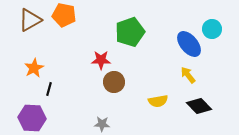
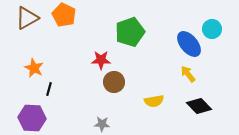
orange pentagon: rotated 15 degrees clockwise
brown triangle: moved 3 px left, 2 px up
orange star: rotated 18 degrees counterclockwise
yellow arrow: moved 1 px up
yellow semicircle: moved 4 px left
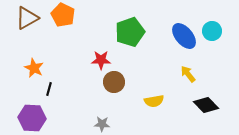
orange pentagon: moved 1 px left
cyan circle: moved 2 px down
blue ellipse: moved 5 px left, 8 px up
black diamond: moved 7 px right, 1 px up
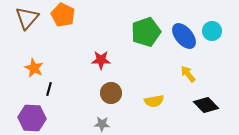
brown triangle: rotated 20 degrees counterclockwise
green pentagon: moved 16 px right
brown circle: moved 3 px left, 11 px down
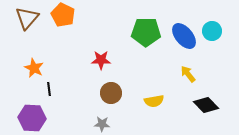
green pentagon: rotated 20 degrees clockwise
black line: rotated 24 degrees counterclockwise
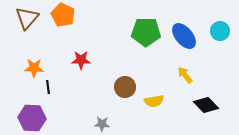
cyan circle: moved 8 px right
red star: moved 20 px left
orange star: rotated 24 degrees counterclockwise
yellow arrow: moved 3 px left, 1 px down
black line: moved 1 px left, 2 px up
brown circle: moved 14 px right, 6 px up
